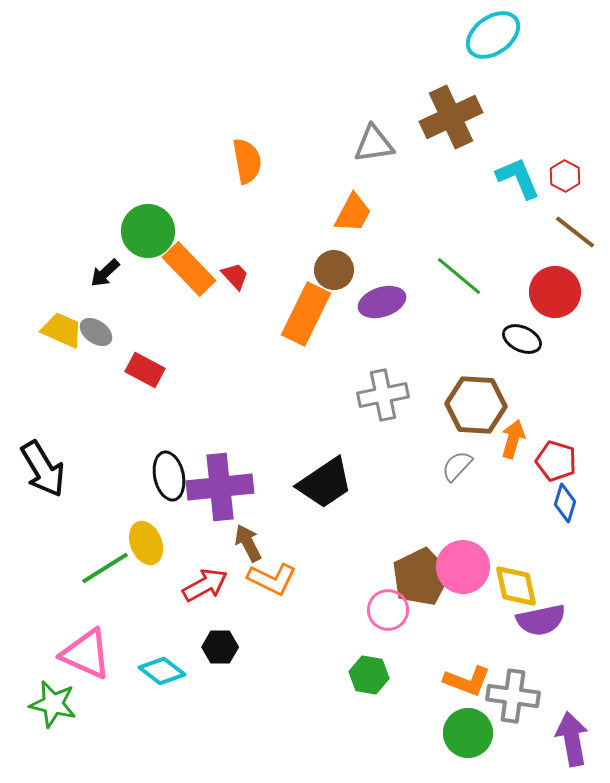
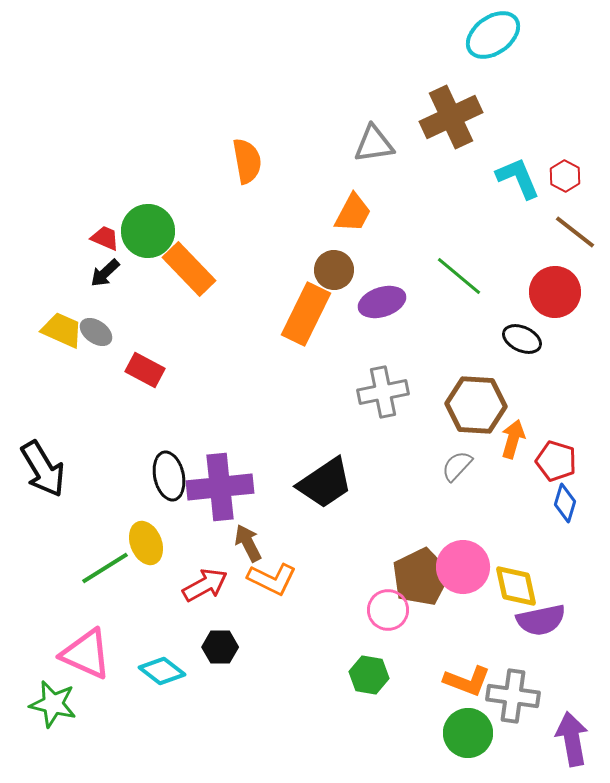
red trapezoid at (235, 276): moved 130 px left, 38 px up; rotated 24 degrees counterclockwise
gray cross at (383, 395): moved 3 px up
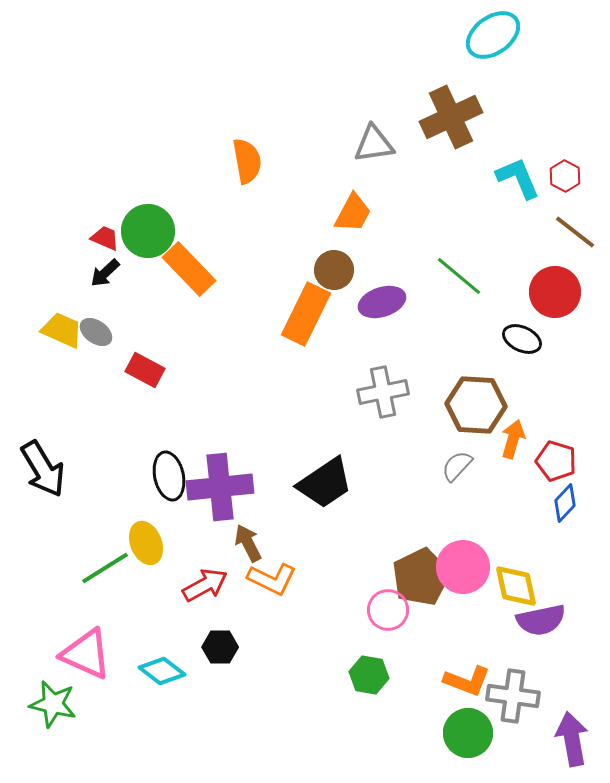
blue diamond at (565, 503): rotated 27 degrees clockwise
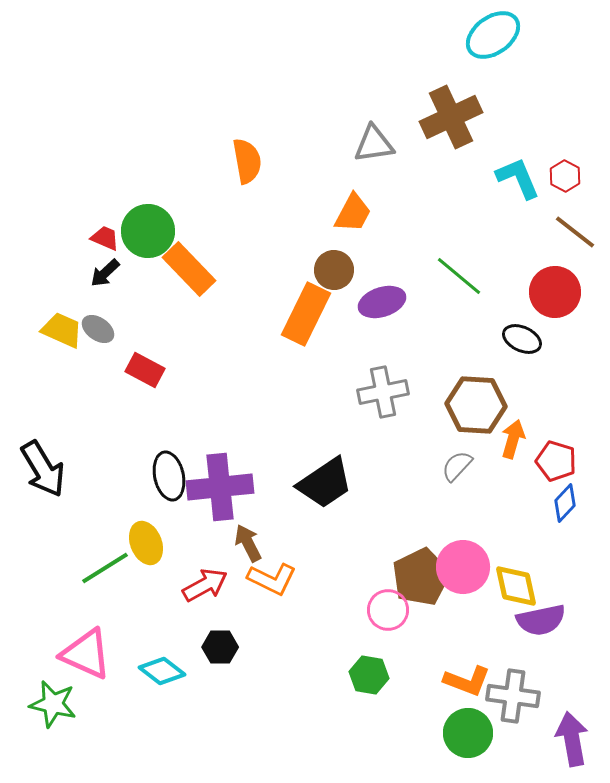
gray ellipse at (96, 332): moved 2 px right, 3 px up
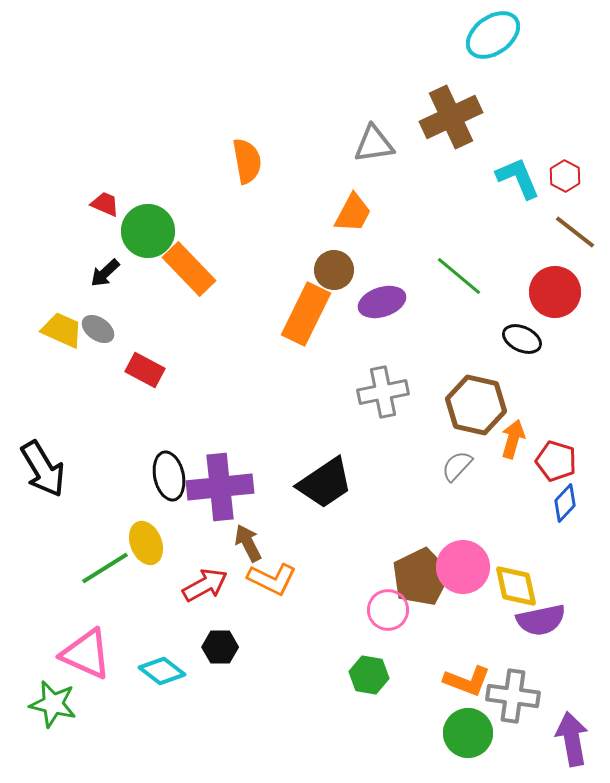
red trapezoid at (105, 238): moved 34 px up
brown hexagon at (476, 405): rotated 10 degrees clockwise
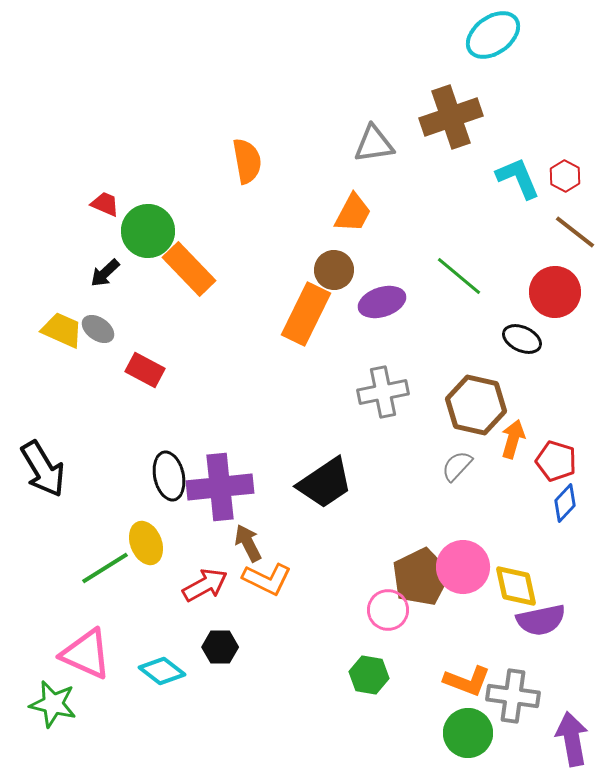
brown cross at (451, 117): rotated 6 degrees clockwise
orange L-shape at (272, 579): moved 5 px left
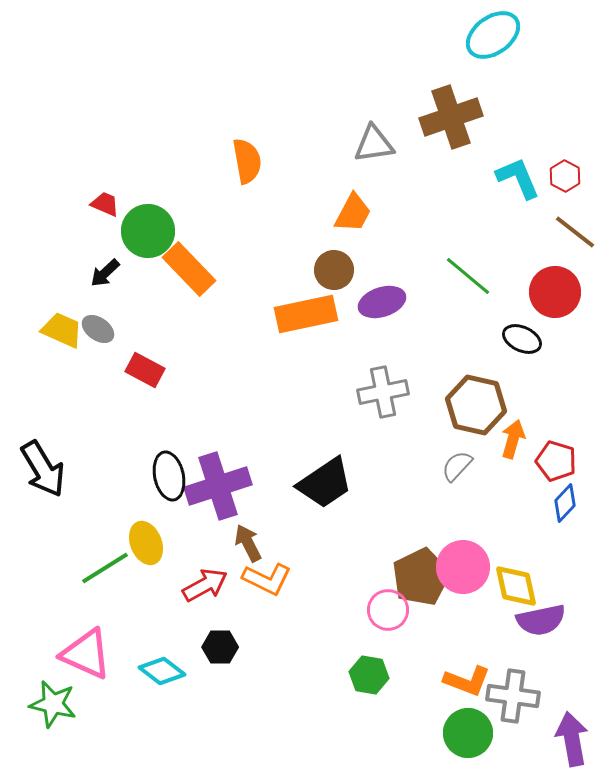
green line at (459, 276): moved 9 px right
orange rectangle at (306, 314): rotated 52 degrees clockwise
purple cross at (220, 487): moved 2 px left, 1 px up; rotated 12 degrees counterclockwise
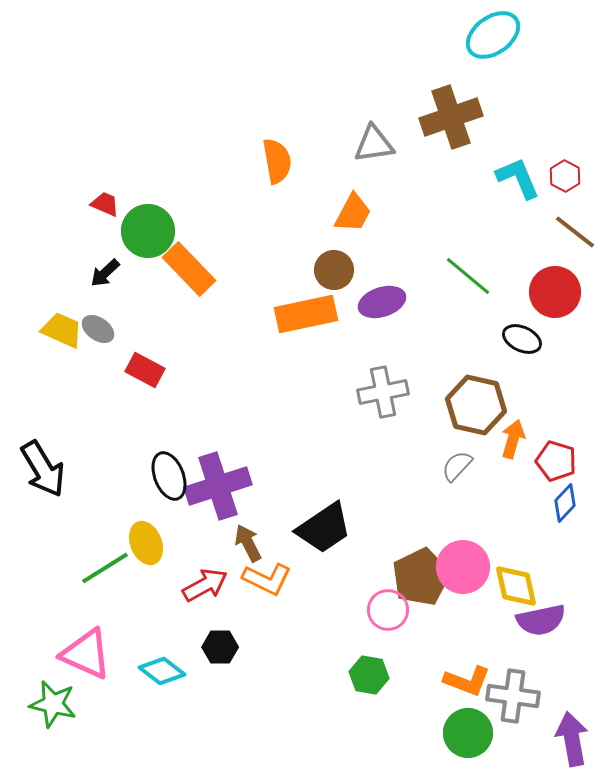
orange semicircle at (247, 161): moved 30 px right
black ellipse at (169, 476): rotated 9 degrees counterclockwise
black trapezoid at (325, 483): moved 1 px left, 45 px down
